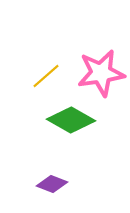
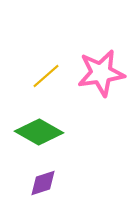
green diamond: moved 32 px left, 12 px down
purple diamond: moved 9 px left, 1 px up; rotated 40 degrees counterclockwise
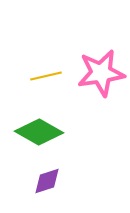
yellow line: rotated 28 degrees clockwise
purple diamond: moved 4 px right, 2 px up
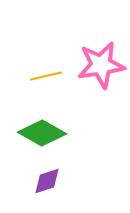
pink star: moved 8 px up
green diamond: moved 3 px right, 1 px down
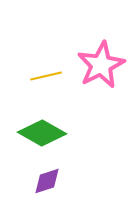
pink star: rotated 18 degrees counterclockwise
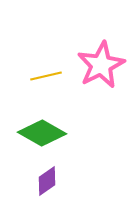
purple diamond: rotated 16 degrees counterclockwise
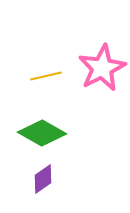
pink star: moved 1 px right, 3 px down
purple diamond: moved 4 px left, 2 px up
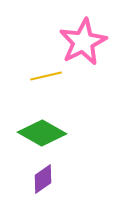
pink star: moved 19 px left, 26 px up
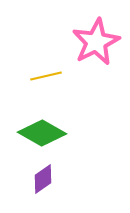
pink star: moved 13 px right
